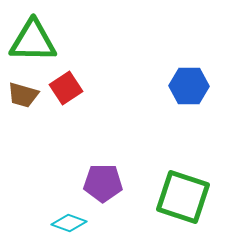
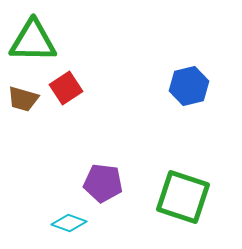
blue hexagon: rotated 15 degrees counterclockwise
brown trapezoid: moved 4 px down
purple pentagon: rotated 6 degrees clockwise
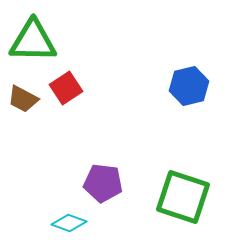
brown trapezoid: rotated 12 degrees clockwise
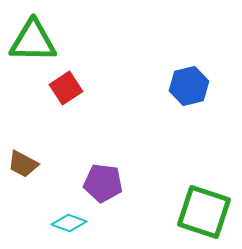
brown trapezoid: moved 65 px down
green square: moved 21 px right, 15 px down
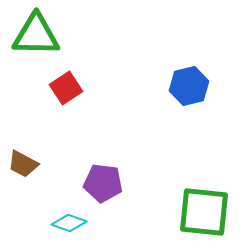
green triangle: moved 3 px right, 6 px up
green square: rotated 12 degrees counterclockwise
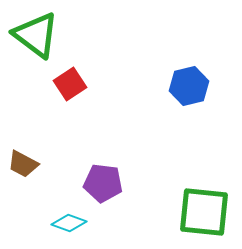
green triangle: rotated 36 degrees clockwise
red square: moved 4 px right, 4 px up
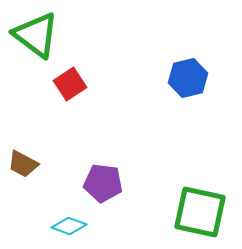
blue hexagon: moved 1 px left, 8 px up
green square: moved 4 px left; rotated 6 degrees clockwise
cyan diamond: moved 3 px down
